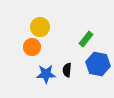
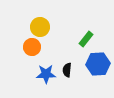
blue hexagon: rotated 15 degrees counterclockwise
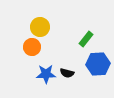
black semicircle: moved 3 px down; rotated 80 degrees counterclockwise
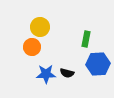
green rectangle: rotated 28 degrees counterclockwise
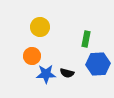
orange circle: moved 9 px down
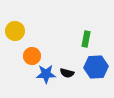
yellow circle: moved 25 px left, 4 px down
blue hexagon: moved 2 px left, 3 px down
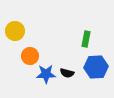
orange circle: moved 2 px left
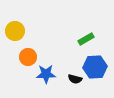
green rectangle: rotated 49 degrees clockwise
orange circle: moved 2 px left, 1 px down
blue hexagon: moved 1 px left
black semicircle: moved 8 px right, 6 px down
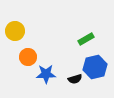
blue hexagon: rotated 10 degrees counterclockwise
black semicircle: rotated 32 degrees counterclockwise
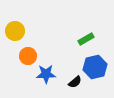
orange circle: moved 1 px up
black semicircle: moved 3 px down; rotated 24 degrees counterclockwise
